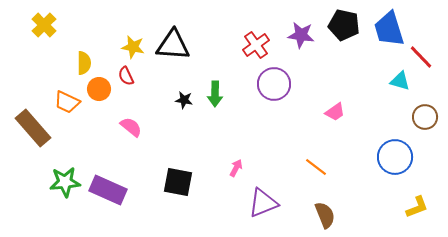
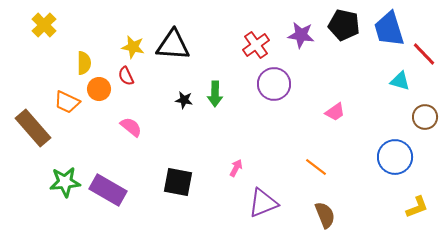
red line: moved 3 px right, 3 px up
purple rectangle: rotated 6 degrees clockwise
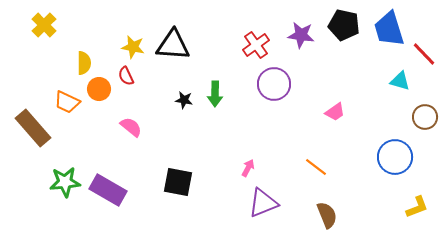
pink arrow: moved 12 px right
brown semicircle: moved 2 px right
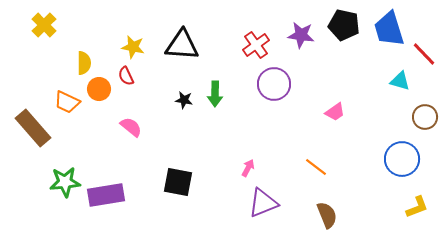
black triangle: moved 9 px right
blue circle: moved 7 px right, 2 px down
purple rectangle: moved 2 px left, 5 px down; rotated 39 degrees counterclockwise
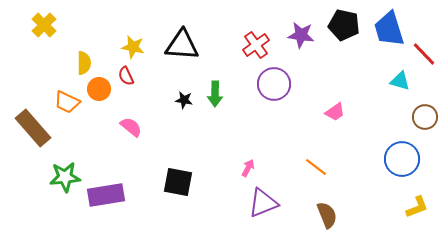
green star: moved 5 px up
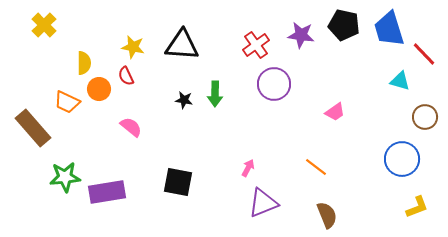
purple rectangle: moved 1 px right, 3 px up
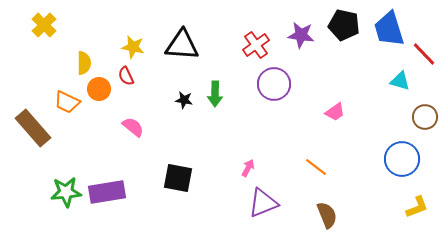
pink semicircle: moved 2 px right
green star: moved 1 px right, 15 px down
black square: moved 4 px up
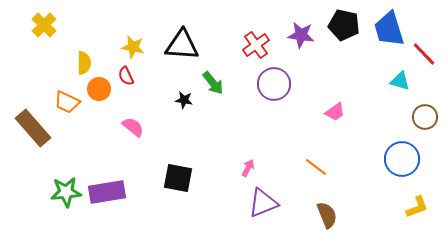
green arrow: moved 2 px left, 11 px up; rotated 40 degrees counterclockwise
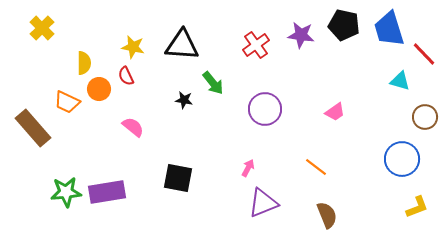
yellow cross: moved 2 px left, 3 px down
purple circle: moved 9 px left, 25 px down
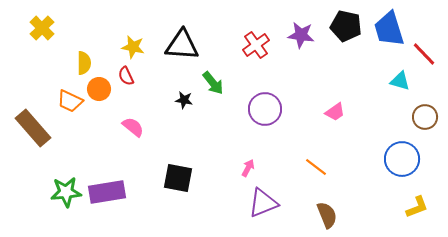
black pentagon: moved 2 px right, 1 px down
orange trapezoid: moved 3 px right, 1 px up
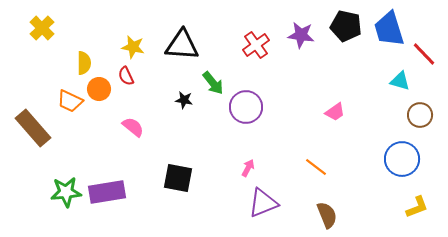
purple circle: moved 19 px left, 2 px up
brown circle: moved 5 px left, 2 px up
